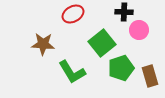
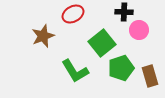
brown star: moved 8 px up; rotated 25 degrees counterclockwise
green L-shape: moved 3 px right, 1 px up
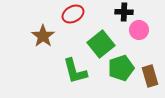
brown star: rotated 15 degrees counterclockwise
green square: moved 1 px left, 1 px down
green L-shape: rotated 16 degrees clockwise
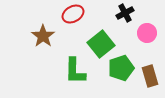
black cross: moved 1 px right, 1 px down; rotated 30 degrees counterclockwise
pink circle: moved 8 px right, 3 px down
green L-shape: rotated 16 degrees clockwise
